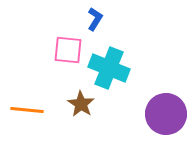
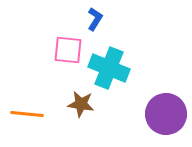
brown star: rotated 24 degrees counterclockwise
orange line: moved 4 px down
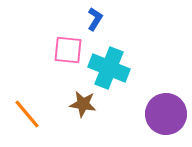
brown star: moved 2 px right
orange line: rotated 44 degrees clockwise
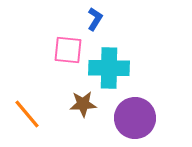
cyan cross: rotated 21 degrees counterclockwise
brown star: rotated 12 degrees counterclockwise
purple circle: moved 31 px left, 4 px down
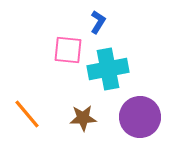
blue L-shape: moved 3 px right, 3 px down
cyan cross: moved 1 px left, 1 px down; rotated 12 degrees counterclockwise
brown star: moved 14 px down
purple circle: moved 5 px right, 1 px up
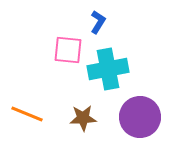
orange line: rotated 28 degrees counterclockwise
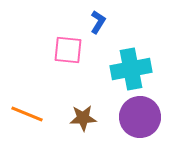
cyan cross: moved 23 px right
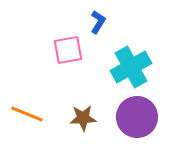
pink square: rotated 16 degrees counterclockwise
cyan cross: moved 2 px up; rotated 18 degrees counterclockwise
purple circle: moved 3 px left
